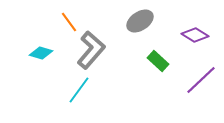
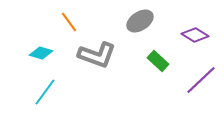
gray L-shape: moved 6 px right, 5 px down; rotated 69 degrees clockwise
cyan line: moved 34 px left, 2 px down
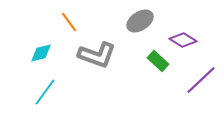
purple diamond: moved 12 px left, 5 px down
cyan diamond: rotated 30 degrees counterclockwise
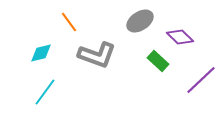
purple diamond: moved 3 px left, 3 px up; rotated 12 degrees clockwise
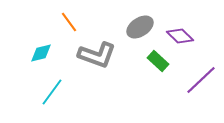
gray ellipse: moved 6 px down
purple diamond: moved 1 px up
cyan line: moved 7 px right
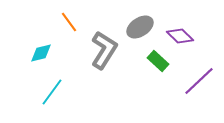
gray L-shape: moved 7 px right, 5 px up; rotated 78 degrees counterclockwise
purple line: moved 2 px left, 1 px down
